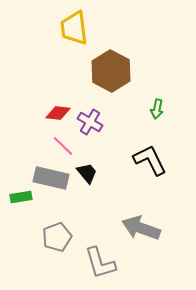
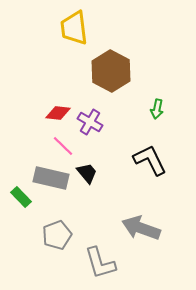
green rectangle: rotated 55 degrees clockwise
gray pentagon: moved 2 px up
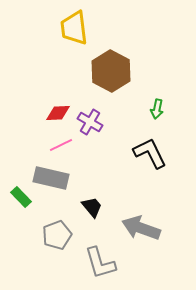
red diamond: rotated 10 degrees counterclockwise
pink line: moved 2 px left, 1 px up; rotated 70 degrees counterclockwise
black L-shape: moved 7 px up
black trapezoid: moved 5 px right, 34 px down
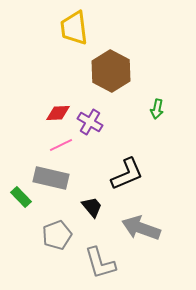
black L-shape: moved 23 px left, 21 px down; rotated 93 degrees clockwise
